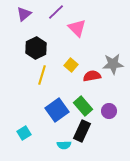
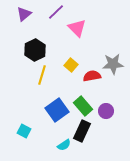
black hexagon: moved 1 px left, 2 px down
purple circle: moved 3 px left
cyan square: moved 2 px up; rotated 32 degrees counterclockwise
cyan semicircle: rotated 32 degrees counterclockwise
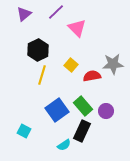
black hexagon: moved 3 px right
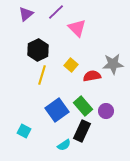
purple triangle: moved 2 px right
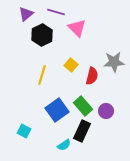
purple line: rotated 60 degrees clockwise
black hexagon: moved 4 px right, 15 px up
gray star: moved 1 px right, 2 px up
red semicircle: rotated 114 degrees clockwise
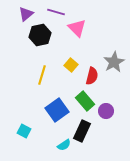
black hexagon: moved 2 px left; rotated 15 degrees clockwise
gray star: rotated 25 degrees counterclockwise
green rectangle: moved 2 px right, 5 px up
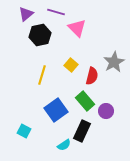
blue square: moved 1 px left
